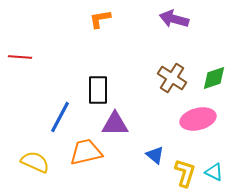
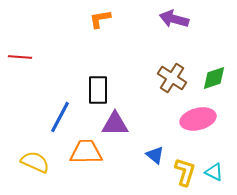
orange trapezoid: rotated 12 degrees clockwise
yellow L-shape: moved 1 px up
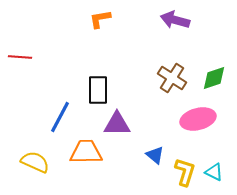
purple arrow: moved 1 px right, 1 px down
purple triangle: moved 2 px right
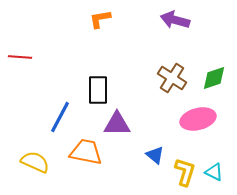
orange trapezoid: rotated 12 degrees clockwise
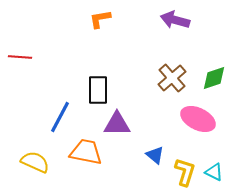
brown cross: rotated 16 degrees clockwise
pink ellipse: rotated 40 degrees clockwise
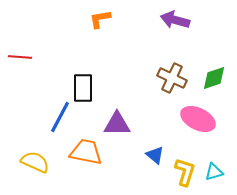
brown cross: rotated 24 degrees counterclockwise
black rectangle: moved 15 px left, 2 px up
cyan triangle: rotated 42 degrees counterclockwise
